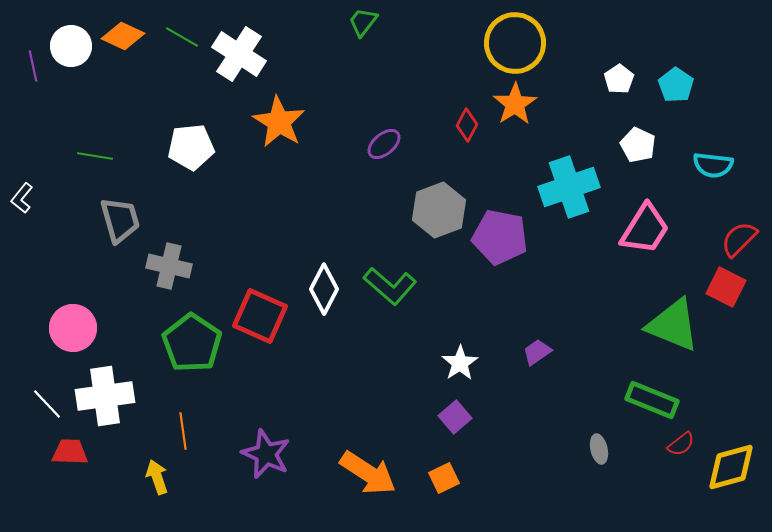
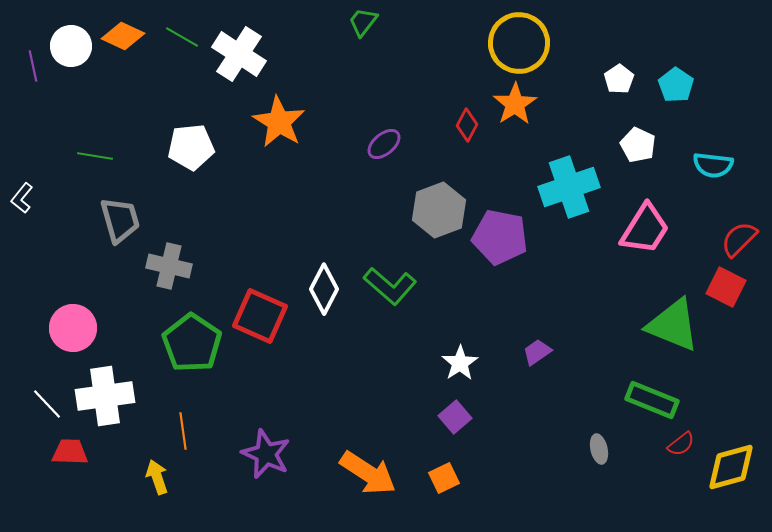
yellow circle at (515, 43): moved 4 px right
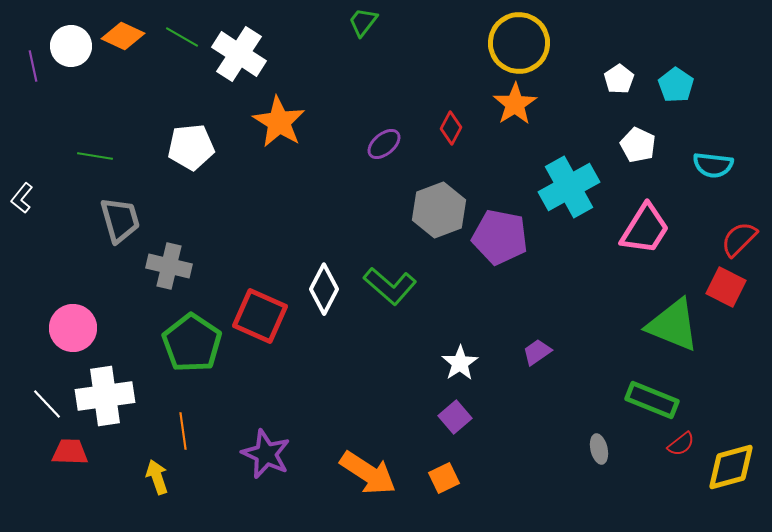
red diamond at (467, 125): moved 16 px left, 3 px down
cyan cross at (569, 187): rotated 10 degrees counterclockwise
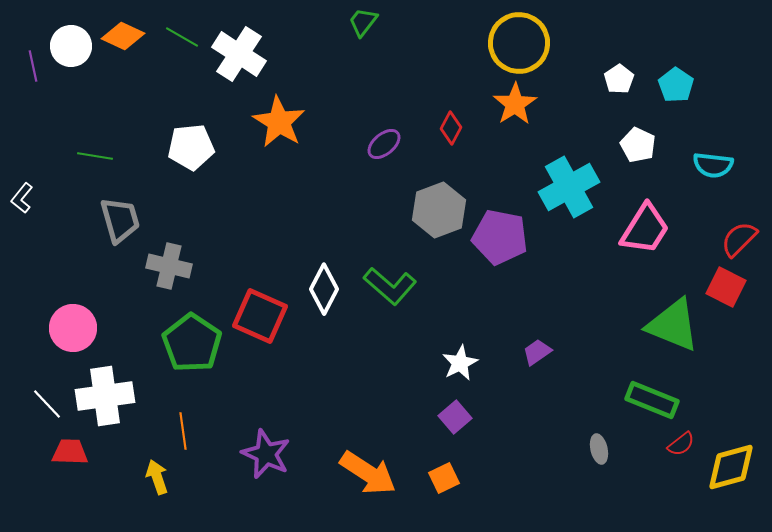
white star at (460, 363): rotated 6 degrees clockwise
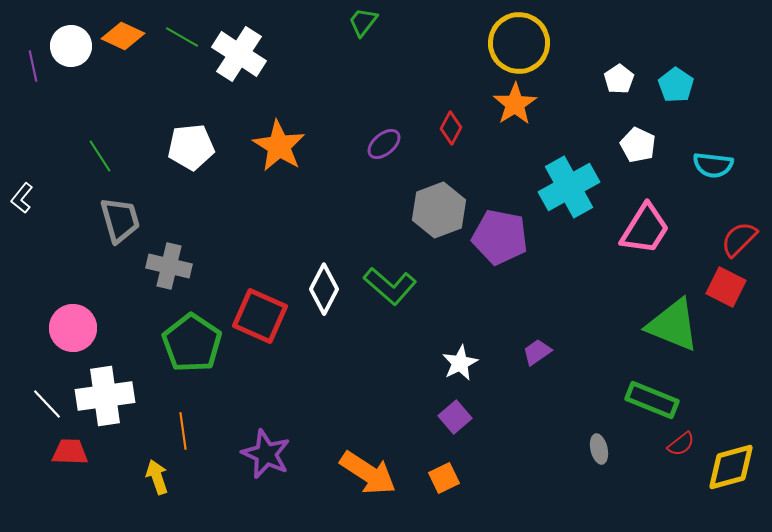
orange star at (279, 122): moved 24 px down
green line at (95, 156): moved 5 px right; rotated 48 degrees clockwise
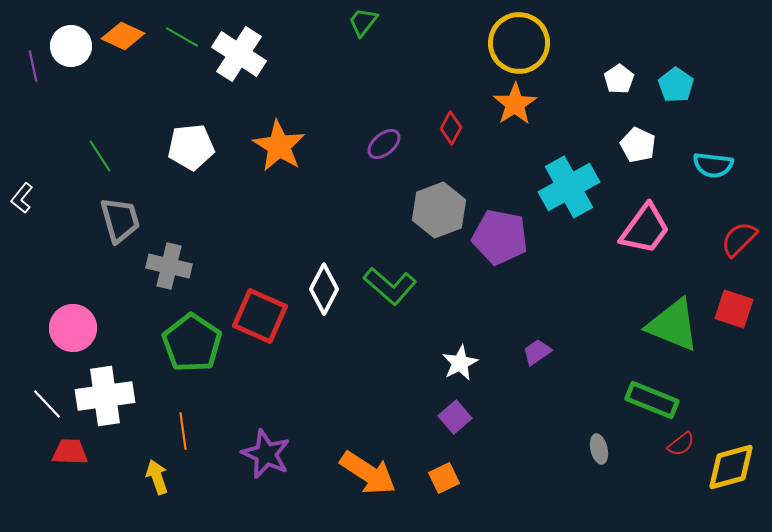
pink trapezoid at (645, 229): rotated 4 degrees clockwise
red square at (726, 287): moved 8 px right, 22 px down; rotated 9 degrees counterclockwise
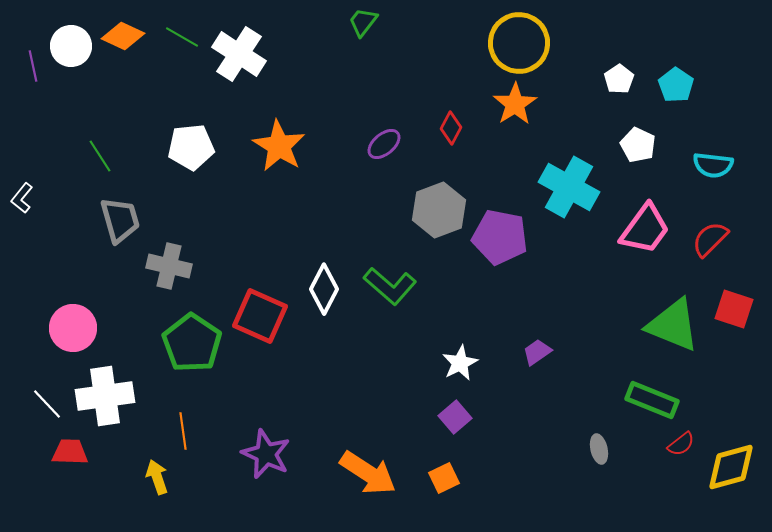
cyan cross at (569, 187): rotated 32 degrees counterclockwise
red semicircle at (739, 239): moved 29 px left
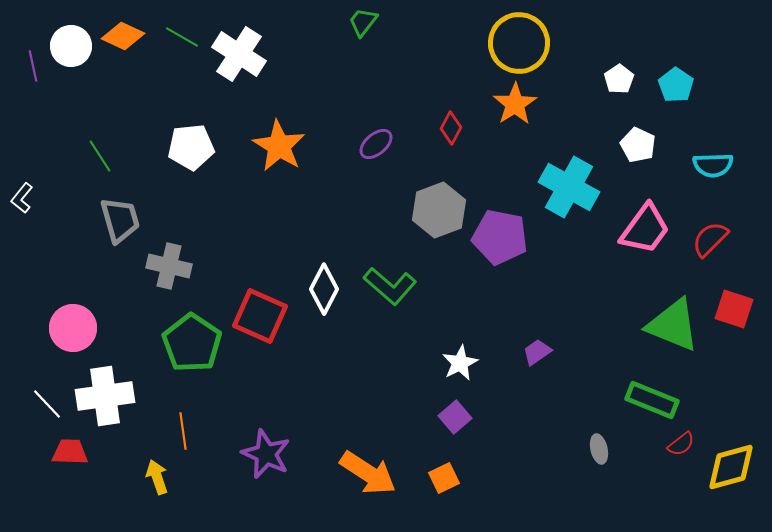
purple ellipse at (384, 144): moved 8 px left
cyan semicircle at (713, 165): rotated 9 degrees counterclockwise
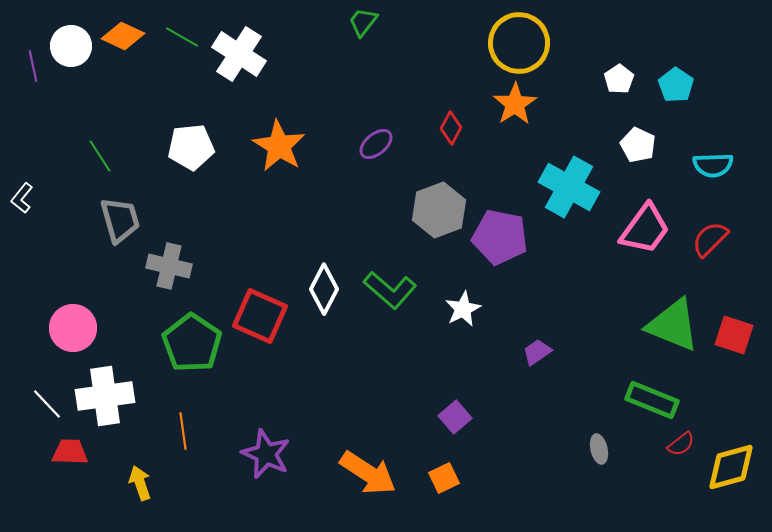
green L-shape at (390, 286): moved 4 px down
red square at (734, 309): moved 26 px down
white star at (460, 363): moved 3 px right, 54 px up
yellow arrow at (157, 477): moved 17 px left, 6 px down
